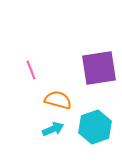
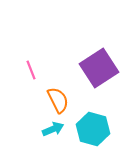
purple square: rotated 24 degrees counterclockwise
orange semicircle: rotated 48 degrees clockwise
cyan hexagon: moved 2 px left, 2 px down; rotated 24 degrees counterclockwise
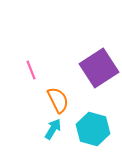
cyan arrow: rotated 35 degrees counterclockwise
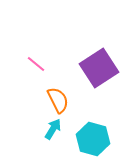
pink line: moved 5 px right, 6 px up; rotated 30 degrees counterclockwise
cyan hexagon: moved 10 px down
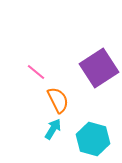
pink line: moved 8 px down
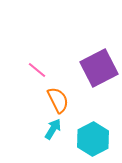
purple square: rotated 6 degrees clockwise
pink line: moved 1 px right, 2 px up
cyan hexagon: rotated 16 degrees clockwise
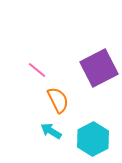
cyan arrow: moved 2 px left, 2 px down; rotated 90 degrees counterclockwise
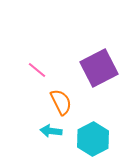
orange semicircle: moved 3 px right, 2 px down
cyan arrow: rotated 25 degrees counterclockwise
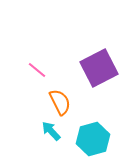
orange semicircle: moved 1 px left
cyan arrow: rotated 40 degrees clockwise
cyan hexagon: rotated 12 degrees clockwise
